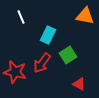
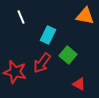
green square: rotated 18 degrees counterclockwise
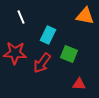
green square: moved 1 px right, 1 px up; rotated 18 degrees counterclockwise
red star: moved 19 px up; rotated 10 degrees counterclockwise
red triangle: rotated 24 degrees counterclockwise
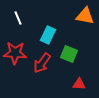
white line: moved 3 px left, 1 px down
